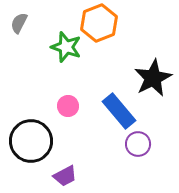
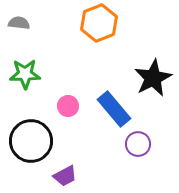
gray semicircle: rotated 70 degrees clockwise
green star: moved 41 px left, 27 px down; rotated 20 degrees counterclockwise
blue rectangle: moved 5 px left, 2 px up
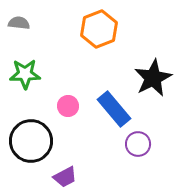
orange hexagon: moved 6 px down
purple trapezoid: moved 1 px down
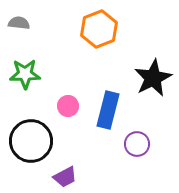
blue rectangle: moved 6 px left, 1 px down; rotated 54 degrees clockwise
purple circle: moved 1 px left
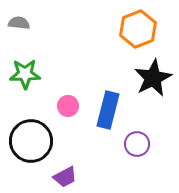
orange hexagon: moved 39 px right
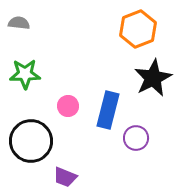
purple circle: moved 1 px left, 6 px up
purple trapezoid: rotated 50 degrees clockwise
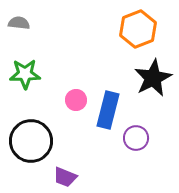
pink circle: moved 8 px right, 6 px up
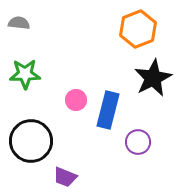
purple circle: moved 2 px right, 4 px down
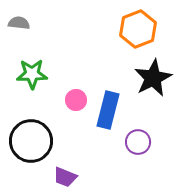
green star: moved 7 px right
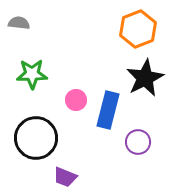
black star: moved 8 px left
black circle: moved 5 px right, 3 px up
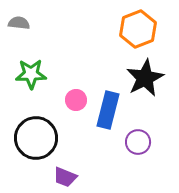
green star: moved 1 px left
